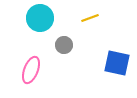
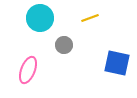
pink ellipse: moved 3 px left
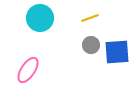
gray circle: moved 27 px right
blue square: moved 11 px up; rotated 16 degrees counterclockwise
pink ellipse: rotated 12 degrees clockwise
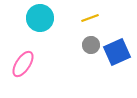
blue square: rotated 20 degrees counterclockwise
pink ellipse: moved 5 px left, 6 px up
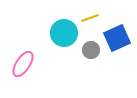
cyan circle: moved 24 px right, 15 px down
gray circle: moved 5 px down
blue square: moved 14 px up
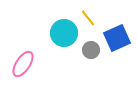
yellow line: moved 2 px left; rotated 72 degrees clockwise
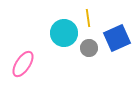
yellow line: rotated 30 degrees clockwise
gray circle: moved 2 px left, 2 px up
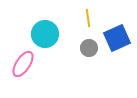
cyan circle: moved 19 px left, 1 px down
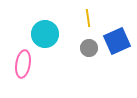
blue square: moved 3 px down
pink ellipse: rotated 24 degrees counterclockwise
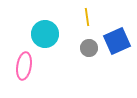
yellow line: moved 1 px left, 1 px up
pink ellipse: moved 1 px right, 2 px down
